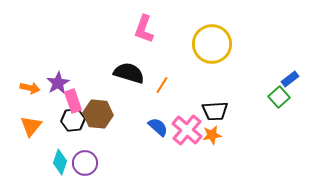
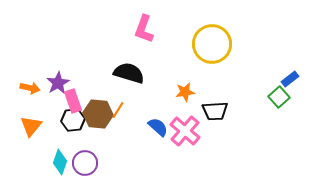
orange line: moved 44 px left, 25 px down
pink cross: moved 2 px left, 1 px down
orange star: moved 27 px left, 43 px up
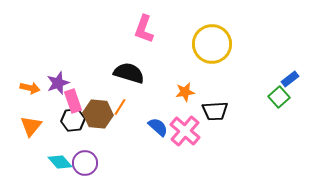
purple star: rotated 10 degrees clockwise
orange line: moved 2 px right, 3 px up
cyan diamond: rotated 60 degrees counterclockwise
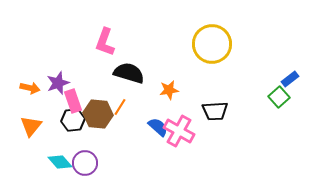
pink L-shape: moved 39 px left, 13 px down
orange star: moved 16 px left, 2 px up
pink cross: moved 6 px left; rotated 12 degrees counterclockwise
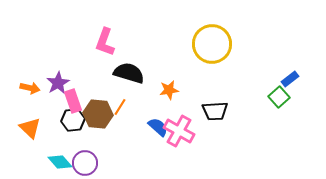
purple star: rotated 10 degrees counterclockwise
orange triangle: moved 1 px left, 2 px down; rotated 25 degrees counterclockwise
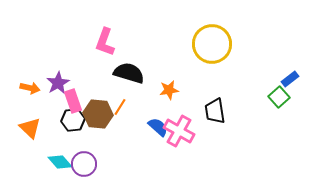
black trapezoid: rotated 84 degrees clockwise
purple circle: moved 1 px left, 1 px down
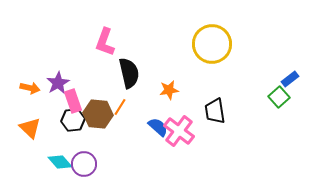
black semicircle: rotated 60 degrees clockwise
pink cross: rotated 8 degrees clockwise
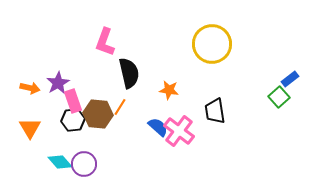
orange star: rotated 18 degrees clockwise
orange triangle: rotated 15 degrees clockwise
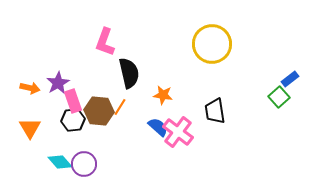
orange star: moved 6 px left, 5 px down
brown hexagon: moved 1 px right, 3 px up
pink cross: moved 1 px left, 1 px down
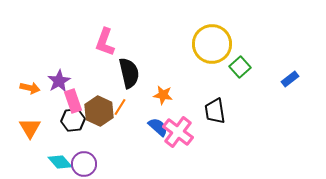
purple star: moved 1 px right, 2 px up
green square: moved 39 px left, 30 px up
brown hexagon: rotated 20 degrees clockwise
